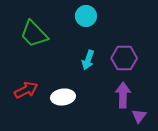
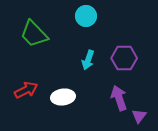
purple arrow: moved 4 px left, 3 px down; rotated 20 degrees counterclockwise
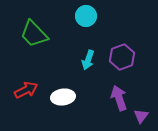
purple hexagon: moved 2 px left, 1 px up; rotated 20 degrees counterclockwise
purple triangle: moved 2 px right
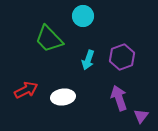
cyan circle: moved 3 px left
green trapezoid: moved 15 px right, 5 px down
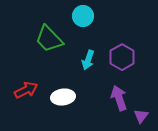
purple hexagon: rotated 10 degrees counterclockwise
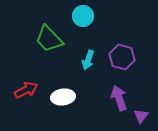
purple hexagon: rotated 15 degrees counterclockwise
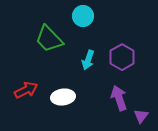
purple hexagon: rotated 15 degrees clockwise
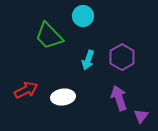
green trapezoid: moved 3 px up
